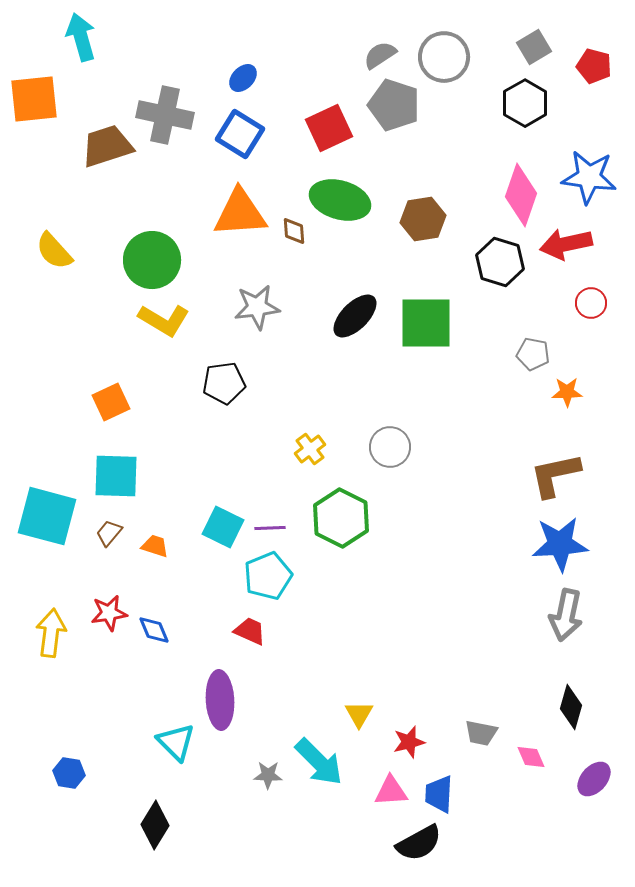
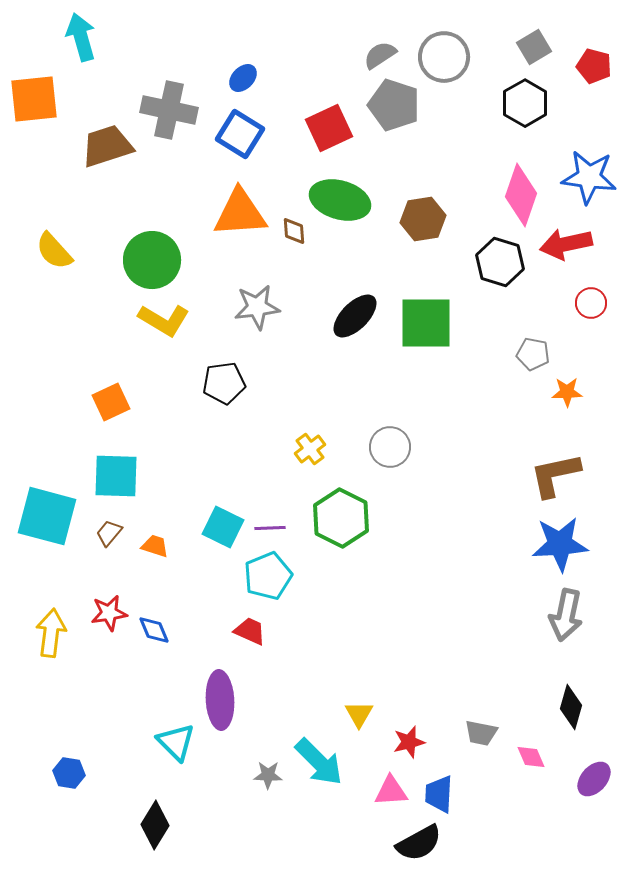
gray cross at (165, 115): moved 4 px right, 5 px up
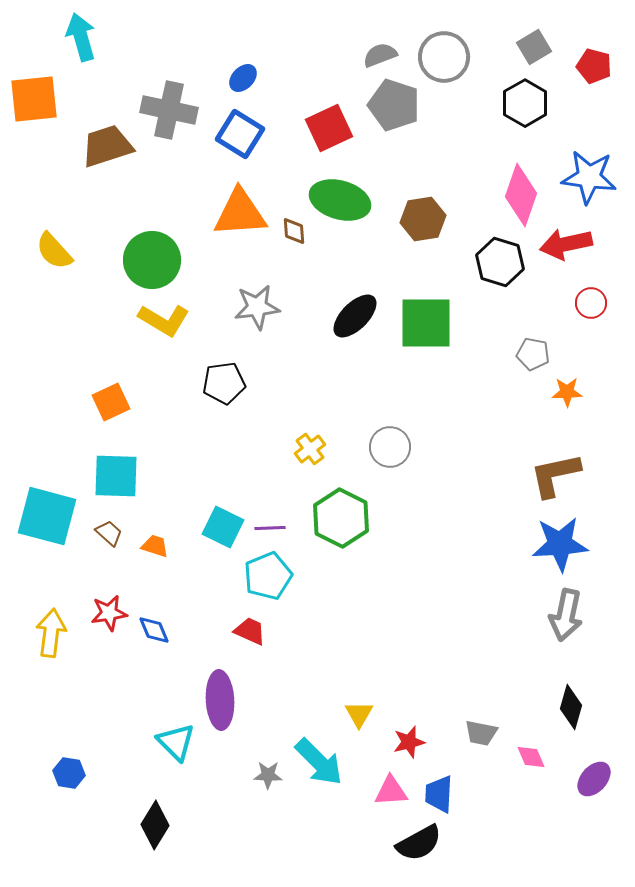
gray semicircle at (380, 55): rotated 12 degrees clockwise
brown trapezoid at (109, 533): rotated 92 degrees clockwise
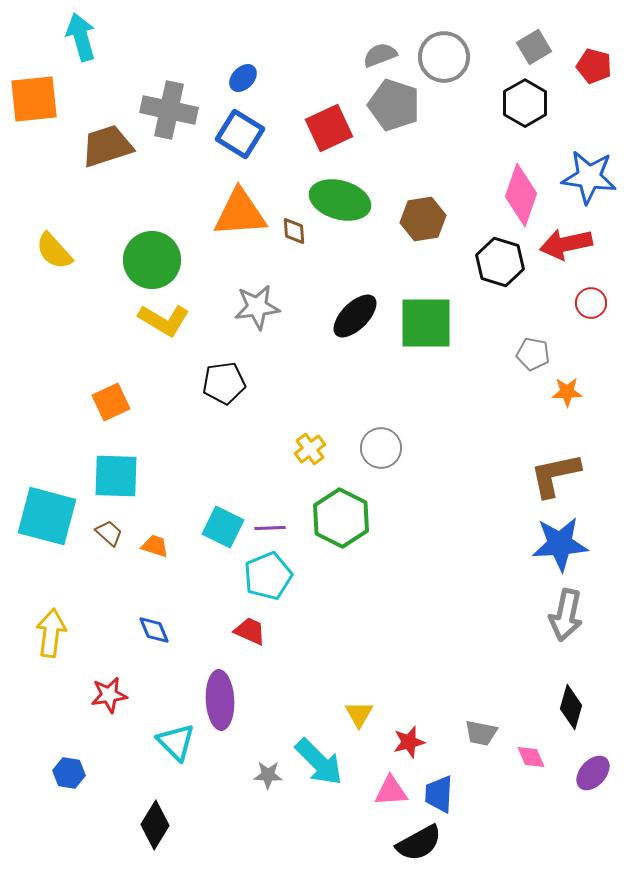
gray circle at (390, 447): moved 9 px left, 1 px down
red star at (109, 613): moved 82 px down
purple ellipse at (594, 779): moved 1 px left, 6 px up
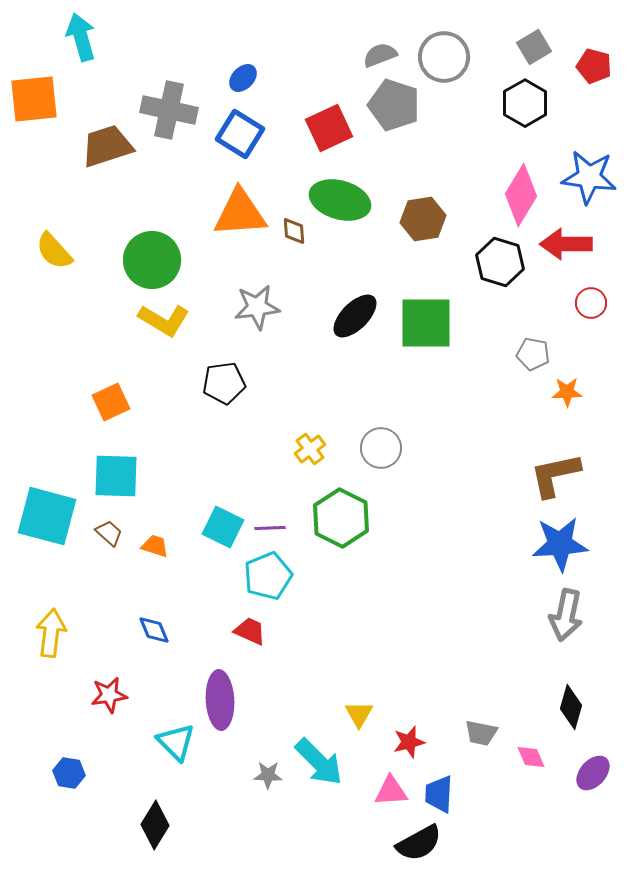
pink diamond at (521, 195): rotated 12 degrees clockwise
red arrow at (566, 244): rotated 12 degrees clockwise
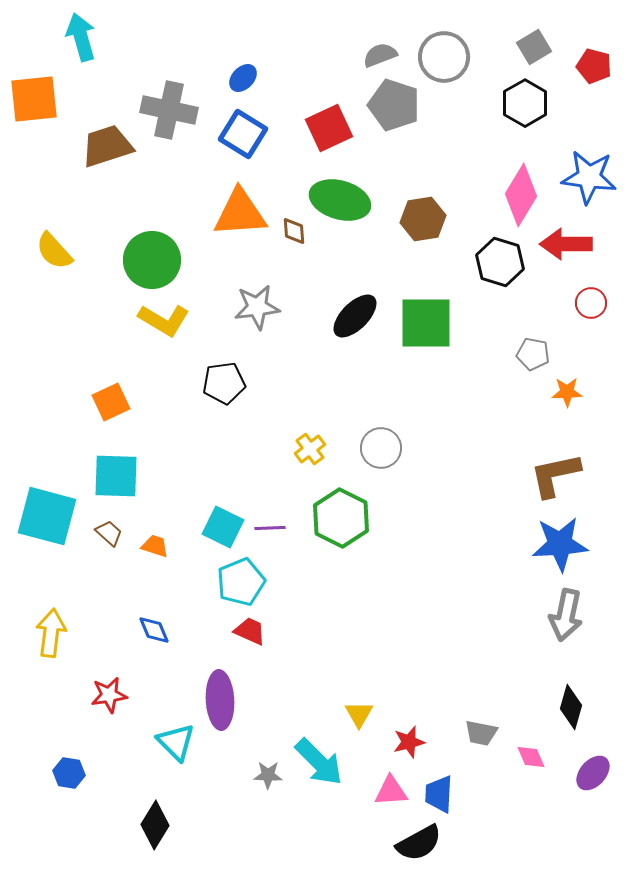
blue square at (240, 134): moved 3 px right
cyan pentagon at (268, 576): moved 27 px left, 6 px down
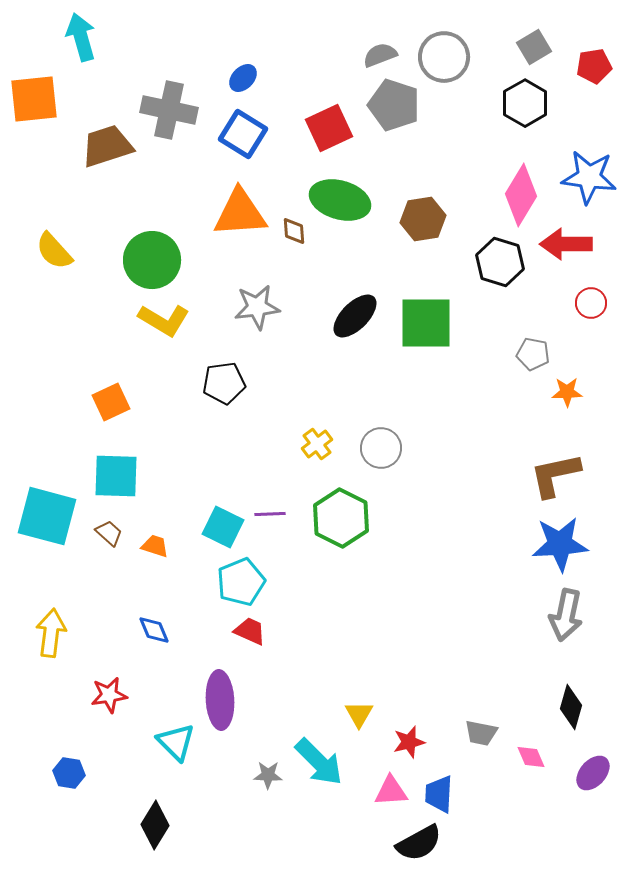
red pentagon at (594, 66): rotated 24 degrees counterclockwise
yellow cross at (310, 449): moved 7 px right, 5 px up
purple line at (270, 528): moved 14 px up
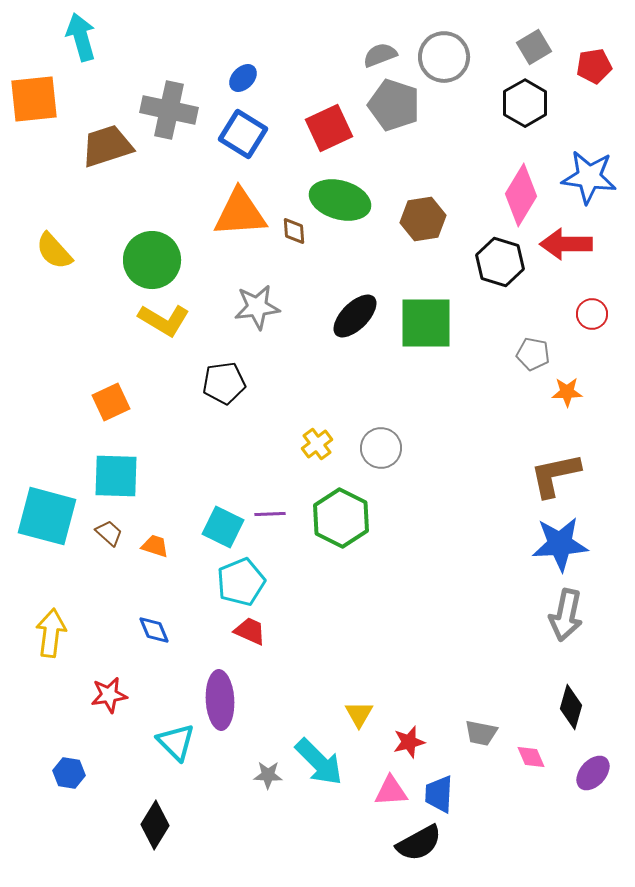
red circle at (591, 303): moved 1 px right, 11 px down
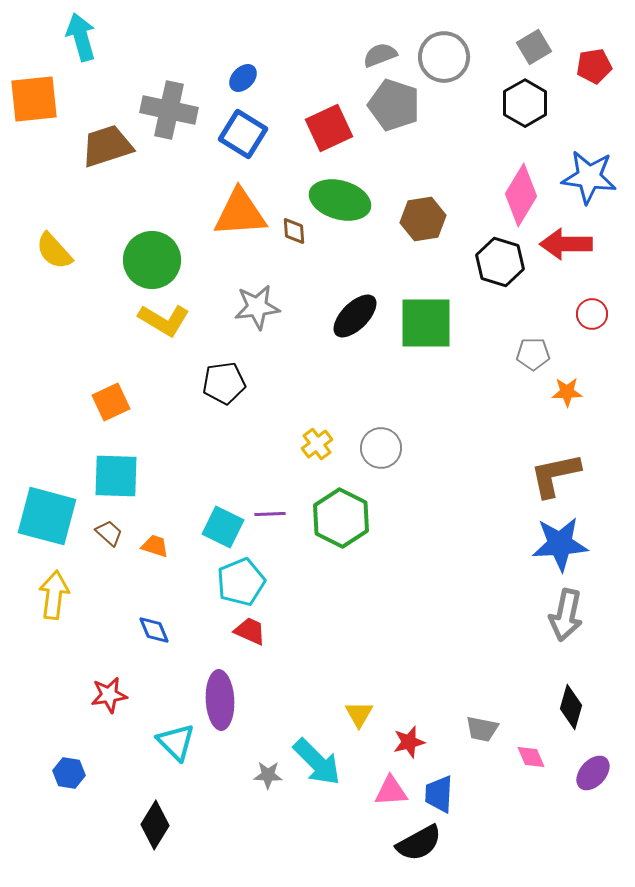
gray pentagon at (533, 354): rotated 12 degrees counterclockwise
yellow arrow at (51, 633): moved 3 px right, 38 px up
gray trapezoid at (481, 733): moved 1 px right, 4 px up
cyan arrow at (319, 762): moved 2 px left
